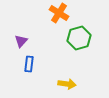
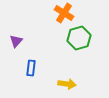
orange cross: moved 5 px right
purple triangle: moved 5 px left
blue rectangle: moved 2 px right, 4 px down
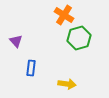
orange cross: moved 2 px down
purple triangle: rotated 24 degrees counterclockwise
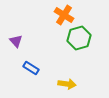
blue rectangle: rotated 63 degrees counterclockwise
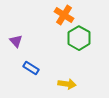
green hexagon: rotated 15 degrees counterclockwise
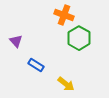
orange cross: rotated 12 degrees counterclockwise
blue rectangle: moved 5 px right, 3 px up
yellow arrow: moved 1 px left; rotated 30 degrees clockwise
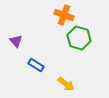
green hexagon: rotated 15 degrees counterclockwise
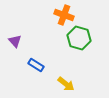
purple triangle: moved 1 px left
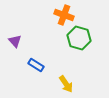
yellow arrow: rotated 18 degrees clockwise
